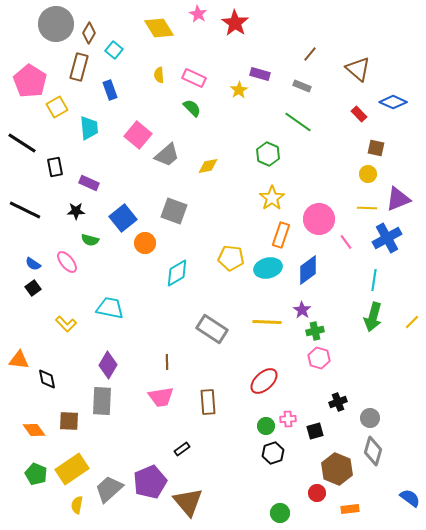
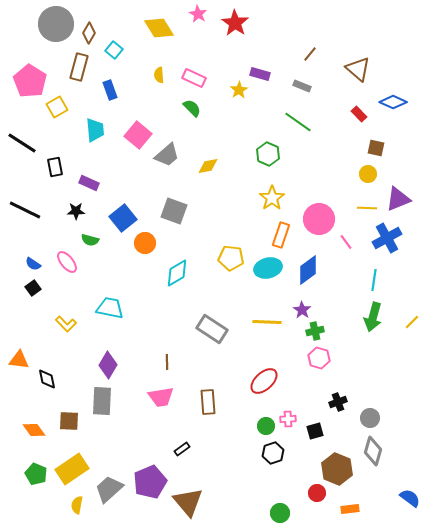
cyan trapezoid at (89, 128): moved 6 px right, 2 px down
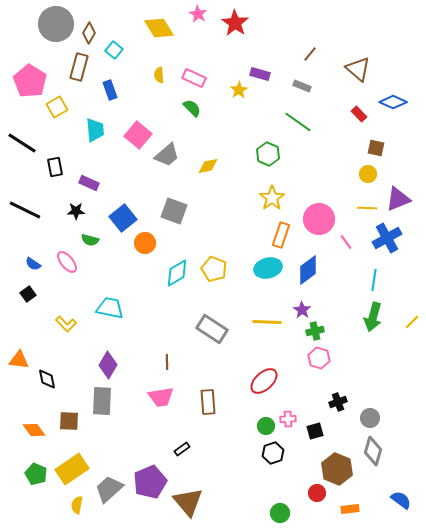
yellow pentagon at (231, 258): moved 17 px left, 11 px down; rotated 15 degrees clockwise
black square at (33, 288): moved 5 px left, 6 px down
blue semicircle at (410, 498): moved 9 px left, 2 px down
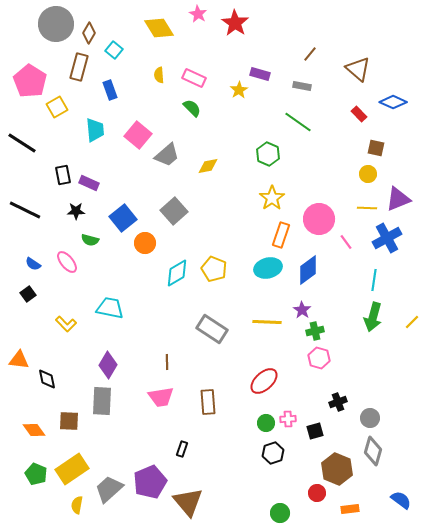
gray rectangle at (302, 86): rotated 12 degrees counterclockwise
black rectangle at (55, 167): moved 8 px right, 8 px down
gray square at (174, 211): rotated 28 degrees clockwise
green circle at (266, 426): moved 3 px up
black rectangle at (182, 449): rotated 35 degrees counterclockwise
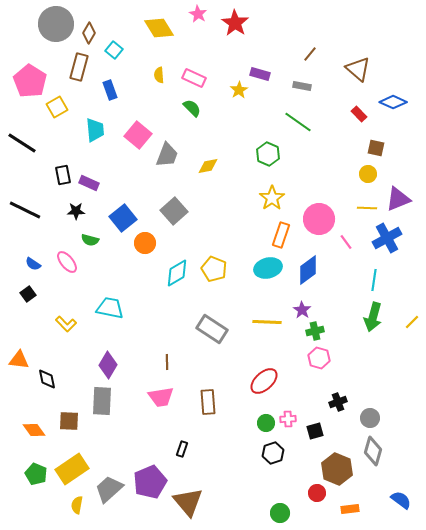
gray trapezoid at (167, 155): rotated 28 degrees counterclockwise
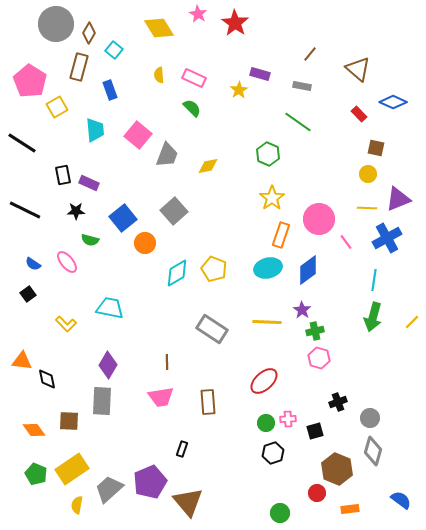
orange triangle at (19, 360): moved 3 px right, 1 px down
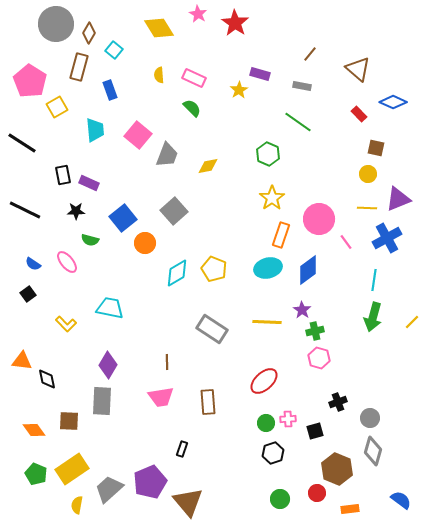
green circle at (280, 513): moved 14 px up
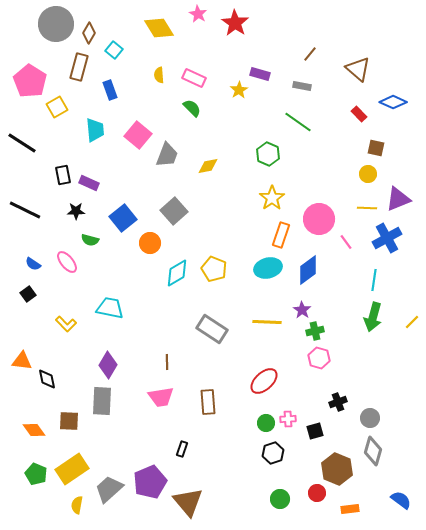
orange circle at (145, 243): moved 5 px right
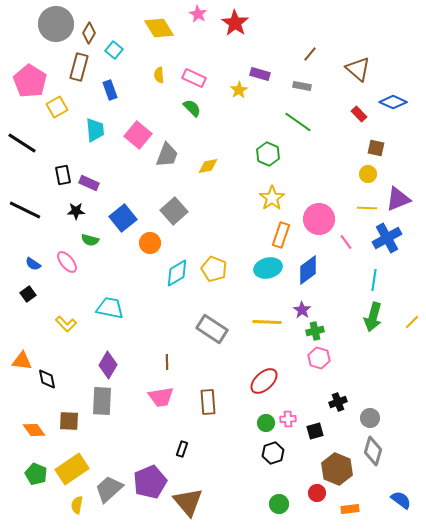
green circle at (280, 499): moved 1 px left, 5 px down
